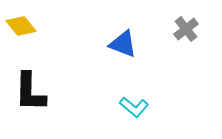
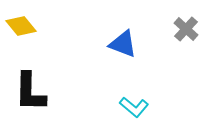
gray cross: rotated 10 degrees counterclockwise
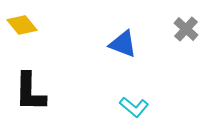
yellow diamond: moved 1 px right, 1 px up
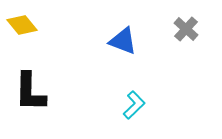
blue triangle: moved 3 px up
cyan L-shape: moved 2 px up; rotated 84 degrees counterclockwise
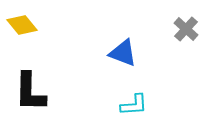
blue triangle: moved 12 px down
cyan L-shape: rotated 40 degrees clockwise
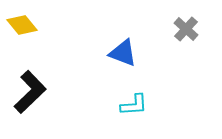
black L-shape: rotated 135 degrees counterclockwise
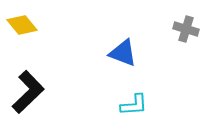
gray cross: rotated 25 degrees counterclockwise
black L-shape: moved 2 px left
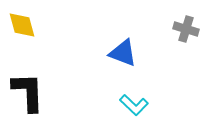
yellow diamond: rotated 24 degrees clockwise
black L-shape: rotated 48 degrees counterclockwise
cyan L-shape: rotated 48 degrees clockwise
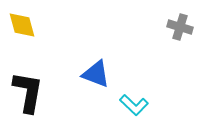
gray cross: moved 6 px left, 2 px up
blue triangle: moved 27 px left, 21 px down
black L-shape: rotated 12 degrees clockwise
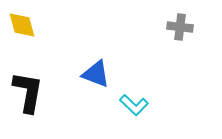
gray cross: rotated 10 degrees counterclockwise
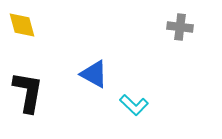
blue triangle: moved 2 px left; rotated 8 degrees clockwise
